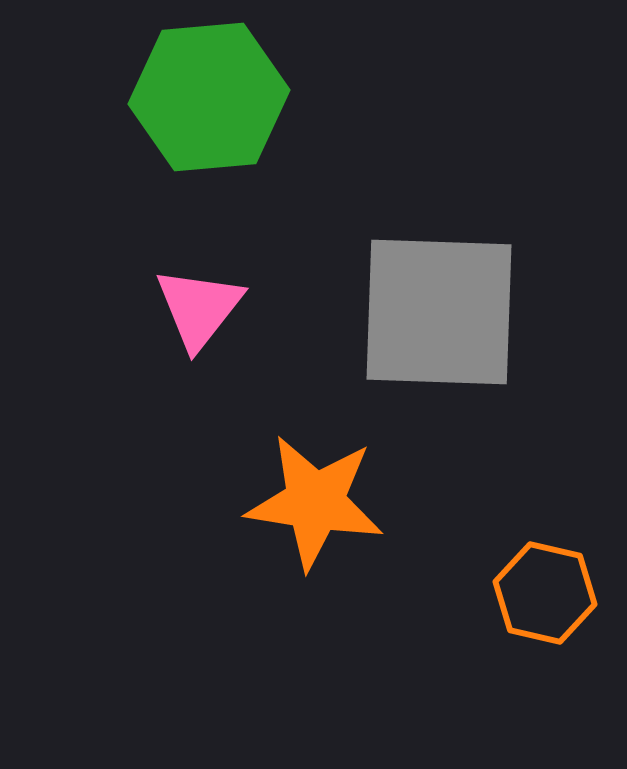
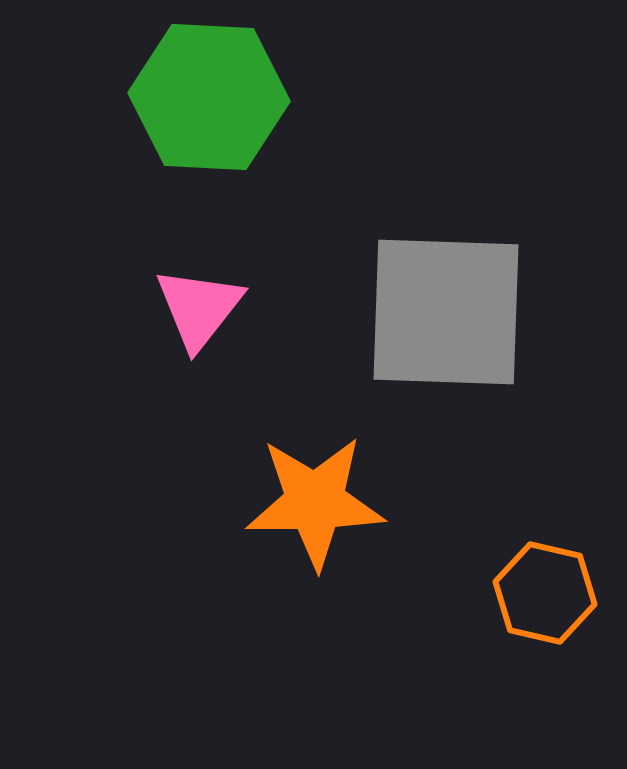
green hexagon: rotated 8 degrees clockwise
gray square: moved 7 px right
orange star: rotated 10 degrees counterclockwise
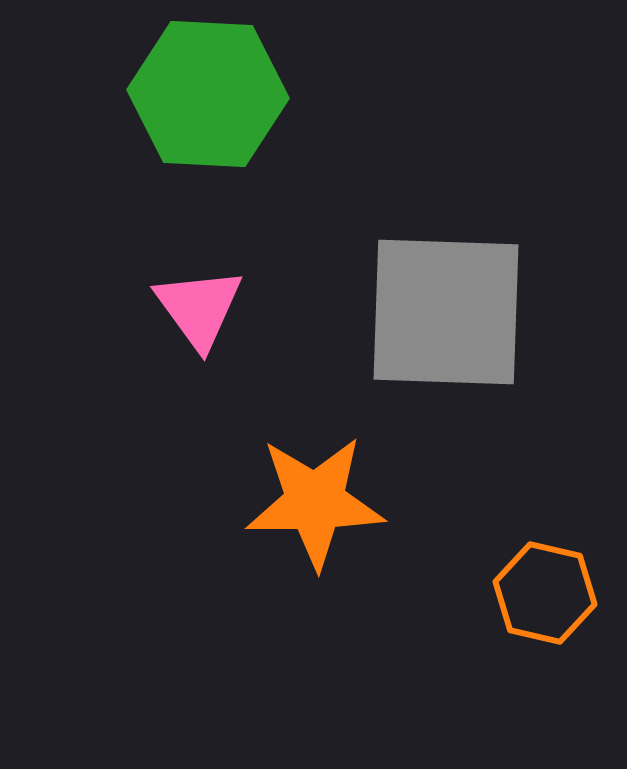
green hexagon: moved 1 px left, 3 px up
pink triangle: rotated 14 degrees counterclockwise
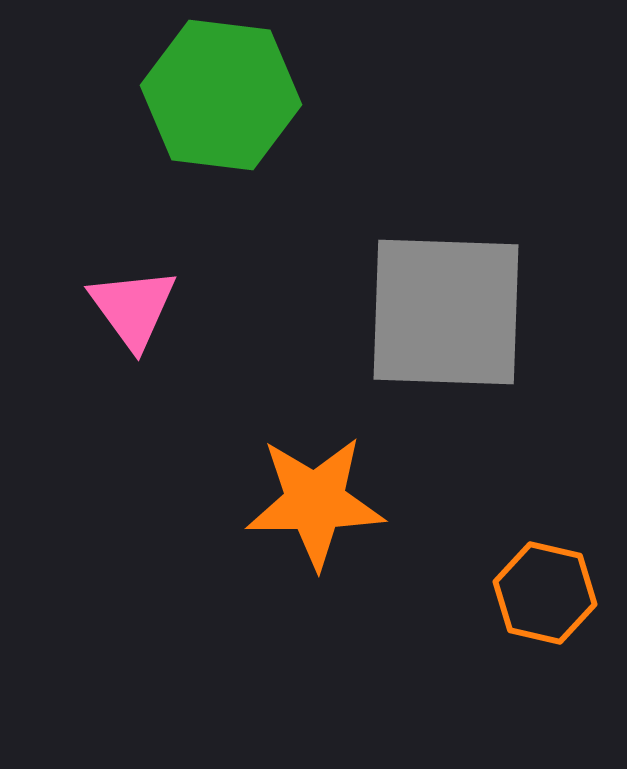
green hexagon: moved 13 px right, 1 px down; rotated 4 degrees clockwise
pink triangle: moved 66 px left
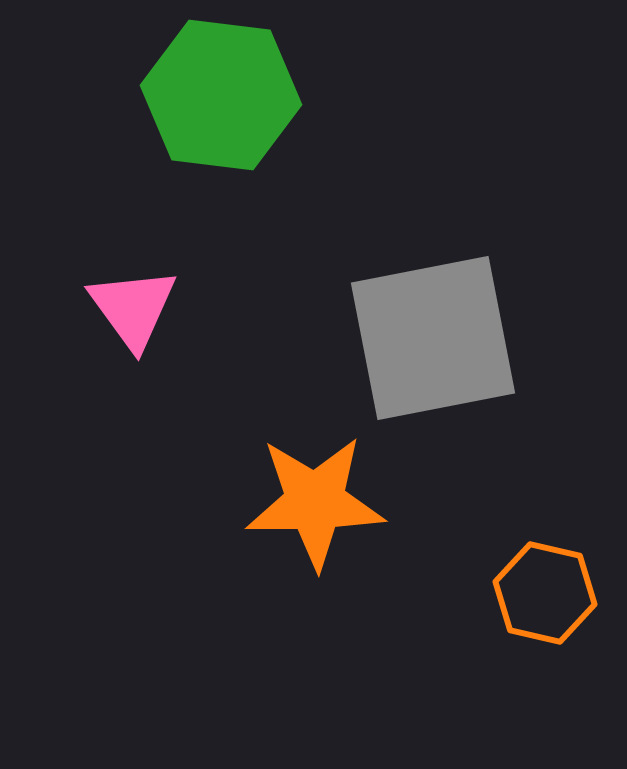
gray square: moved 13 px left, 26 px down; rotated 13 degrees counterclockwise
